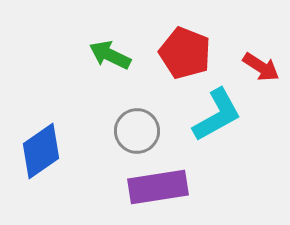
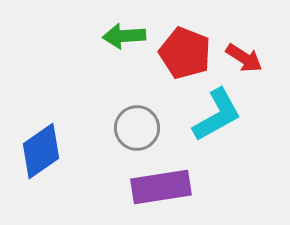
green arrow: moved 14 px right, 19 px up; rotated 30 degrees counterclockwise
red arrow: moved 17 px left, 9 px up
gray circle: moved 3 px up
purple rectangle: moved 3 px right
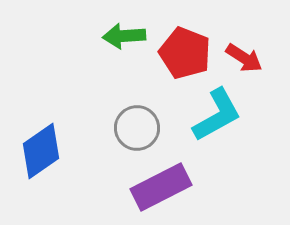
purple rectangle: rotated 18 degrees counterclockwise
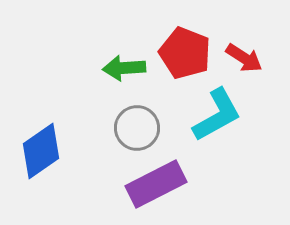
green arrow: moved 32 px down
purple rectangle: moved 5 px left, 3 px up
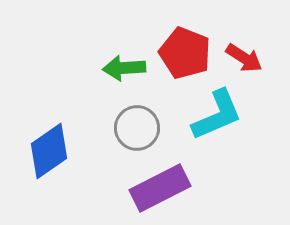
cyan L-shape: rotated 6 degrees clockwise
blue diamond: moved 8 px right
purple rectangle: moved 4 px right, 4 px down
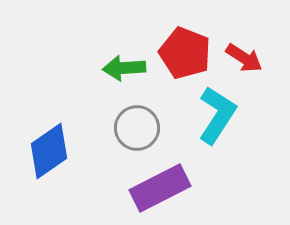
cyan L-shape: rotated 34 degrees counterclockwise
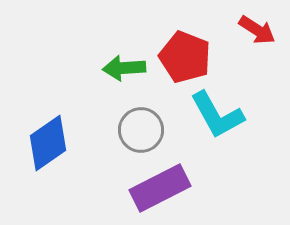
red pentagon: moved 4 px down
red arrow: moved 13 px right, 28 px up
cyan L-shape: rotated 118 degrees clockwise
gray circle: moved 4 px right, 2 px down
blue diamond: moved 1 px left, 8 px up
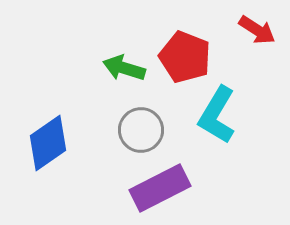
green arrow: rotated 21 degrees clockwise
cyan L-shape: rotated 60 degrees clockwise
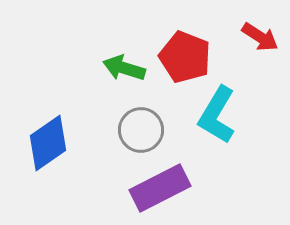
red arrow: moved 3 px right, 7 px down
